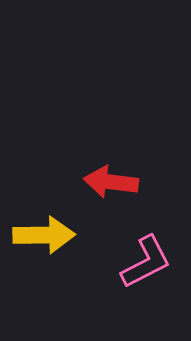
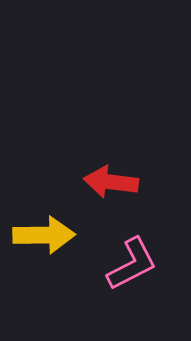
pink L-shape: moved 14 px left, 2 px down
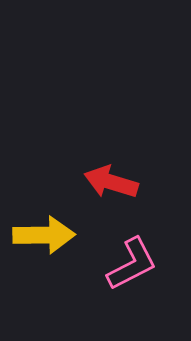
red arrow: rotated 10 degrees clockwise
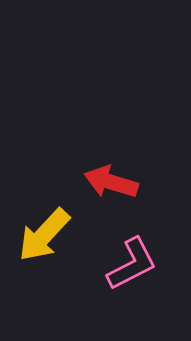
yellow arrow: rotated 134 degrees clockwise
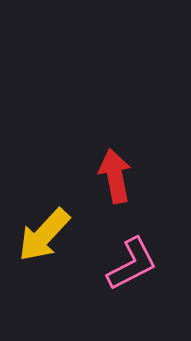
red arrow: moved 4 px right, 6 px up; rotated 62 degrees clockwise
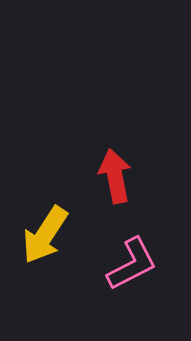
yellow arrow: moved 1 px right; rotated 10 degrees counterclockwise
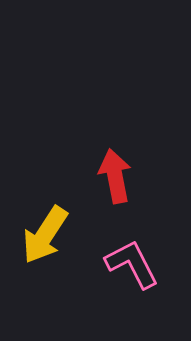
pink L-shape: rotated 90 degrees counterclockwise
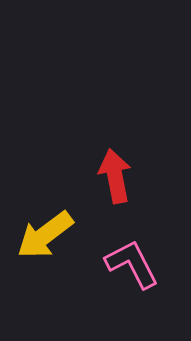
yellow arrow: rotated 20 degrees clockwise
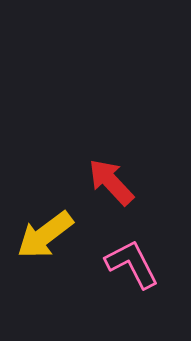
red arrow: moved 4 px left, 6 px down; rotated 32 degrees counterclockwise
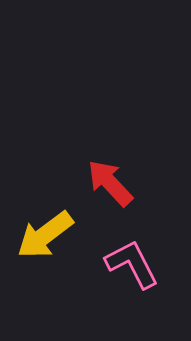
red arrow: moved 1 px left, 1 px down
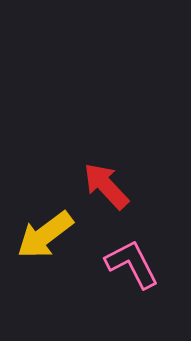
red arrow: moved 4 px left, 3 px down
